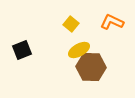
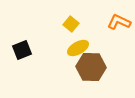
orange L-shape: moved 7 px right
yellow ellipse: moved 1 px left, 2 px up
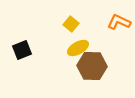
brown hexagon: moved 1 px right, 1 px up
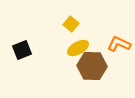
orange L-shape: moved 22 px down
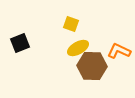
yellow square: rotated 21 degrees counterclockwise
orange L-shape: moved 7 px down
black square: moved 2 px left, 7 px up
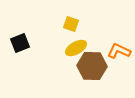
yellow ellipse: moved 2 px left
